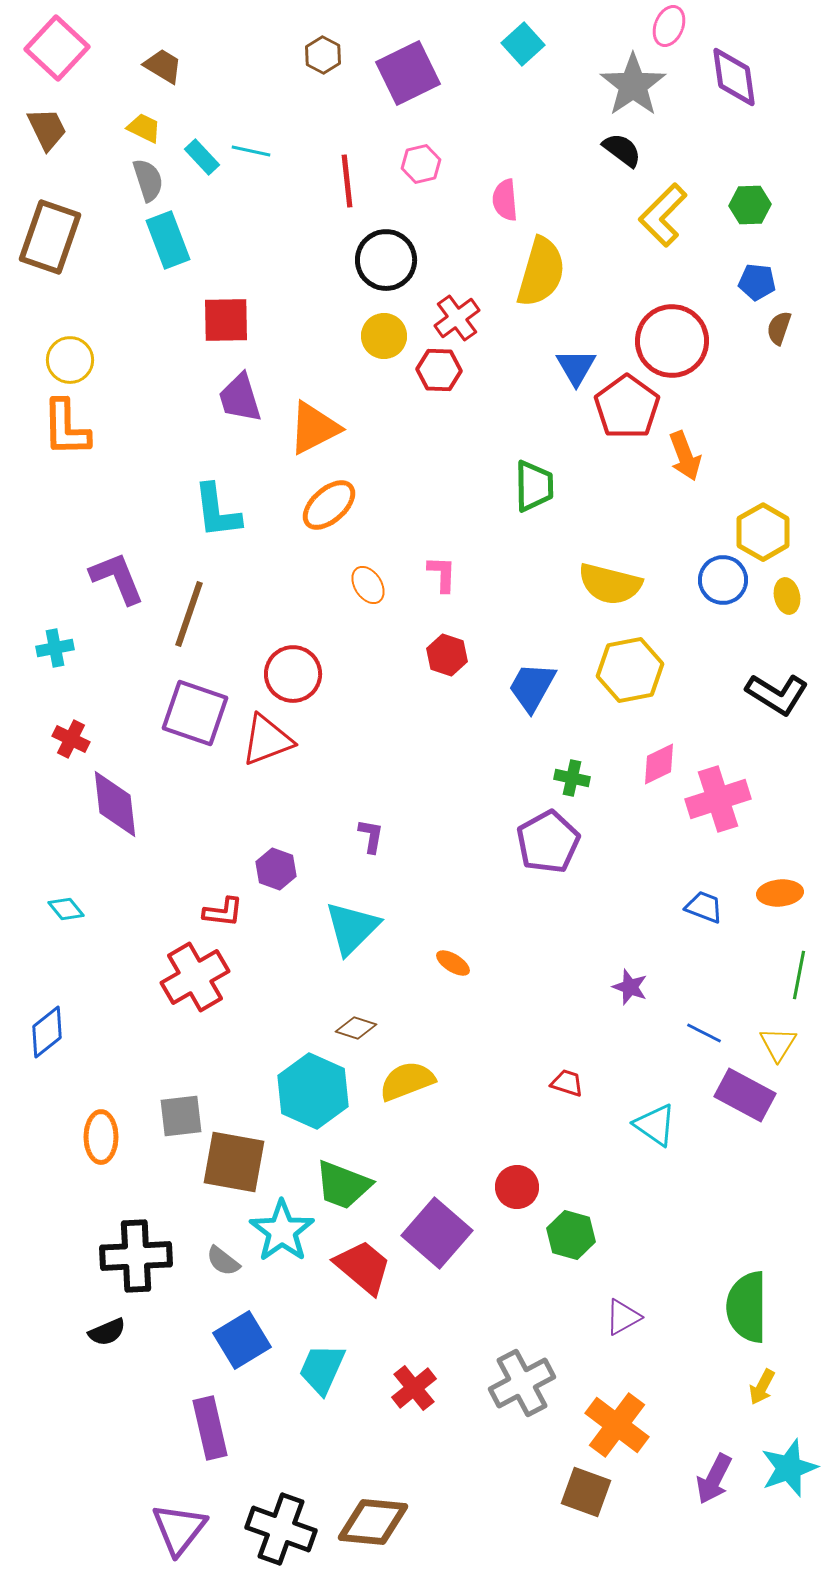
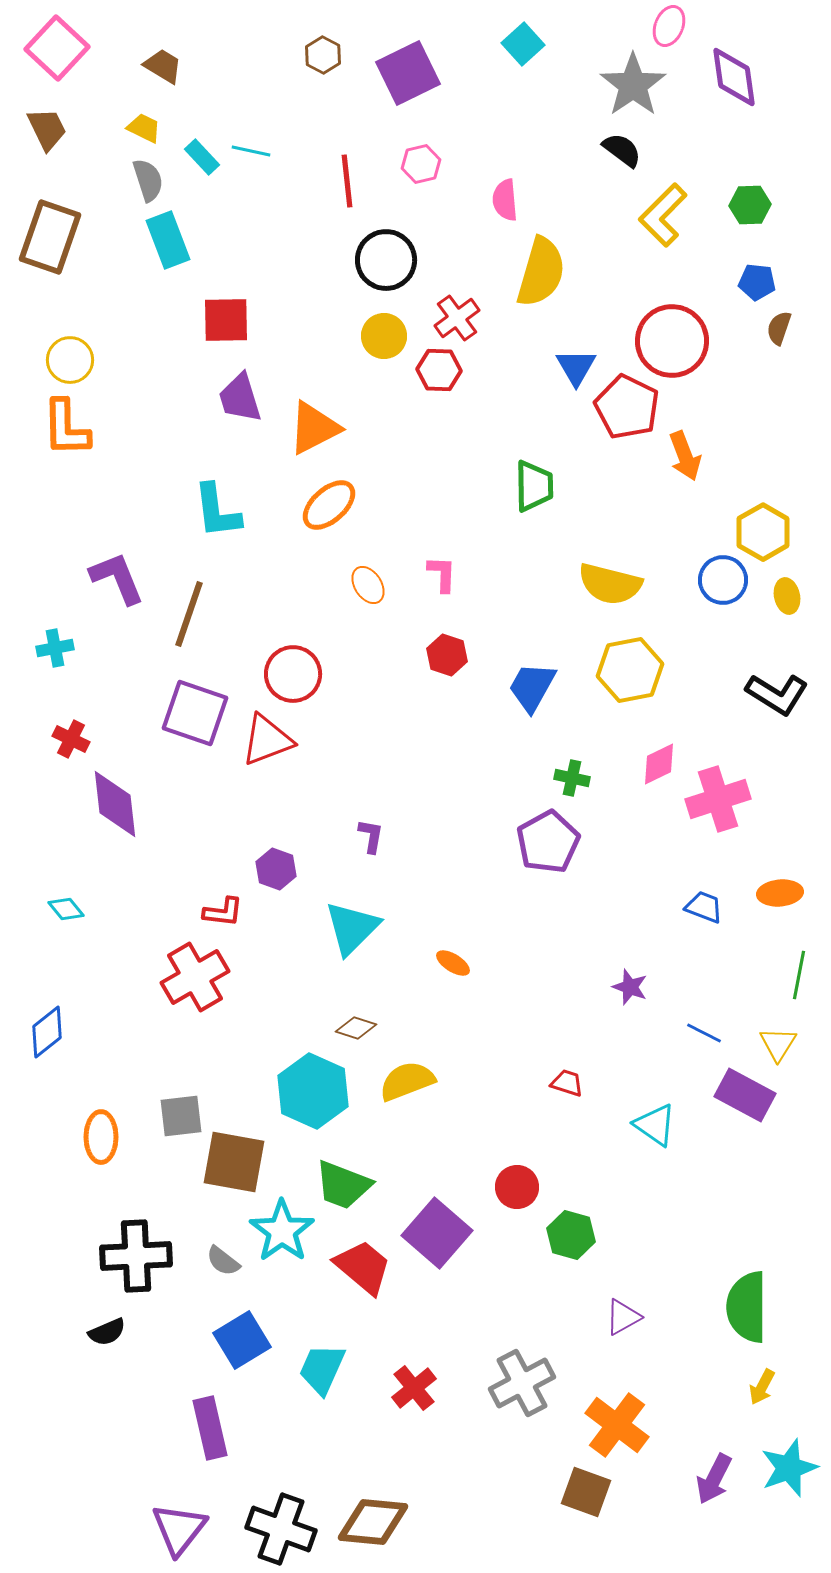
red pentagon at (627, 407): rotated 10 degrees counterclockwise
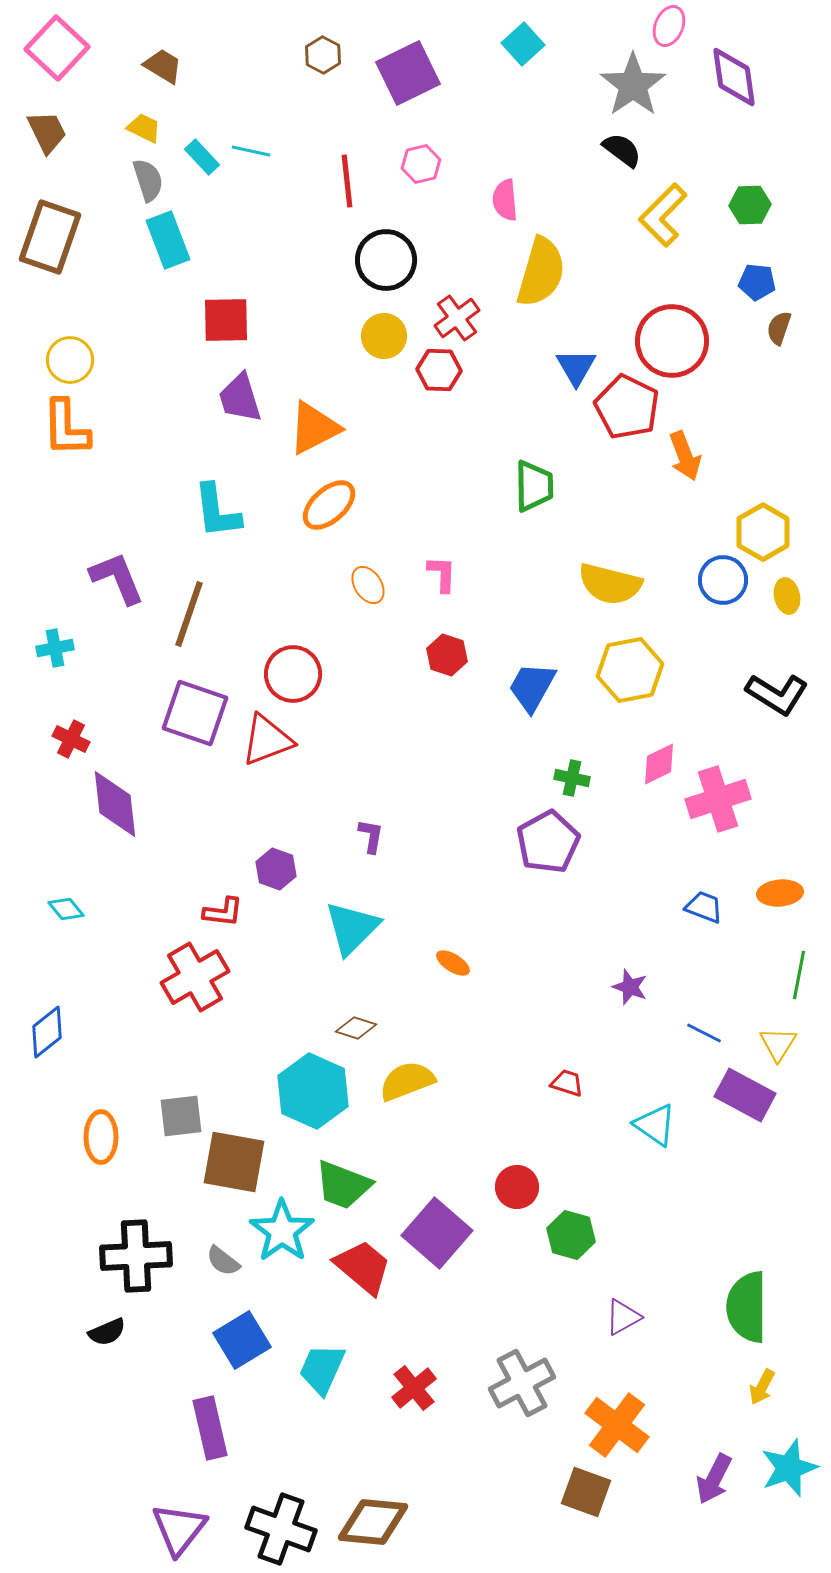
brown trapezoid at (47, 129): moved 3 px down
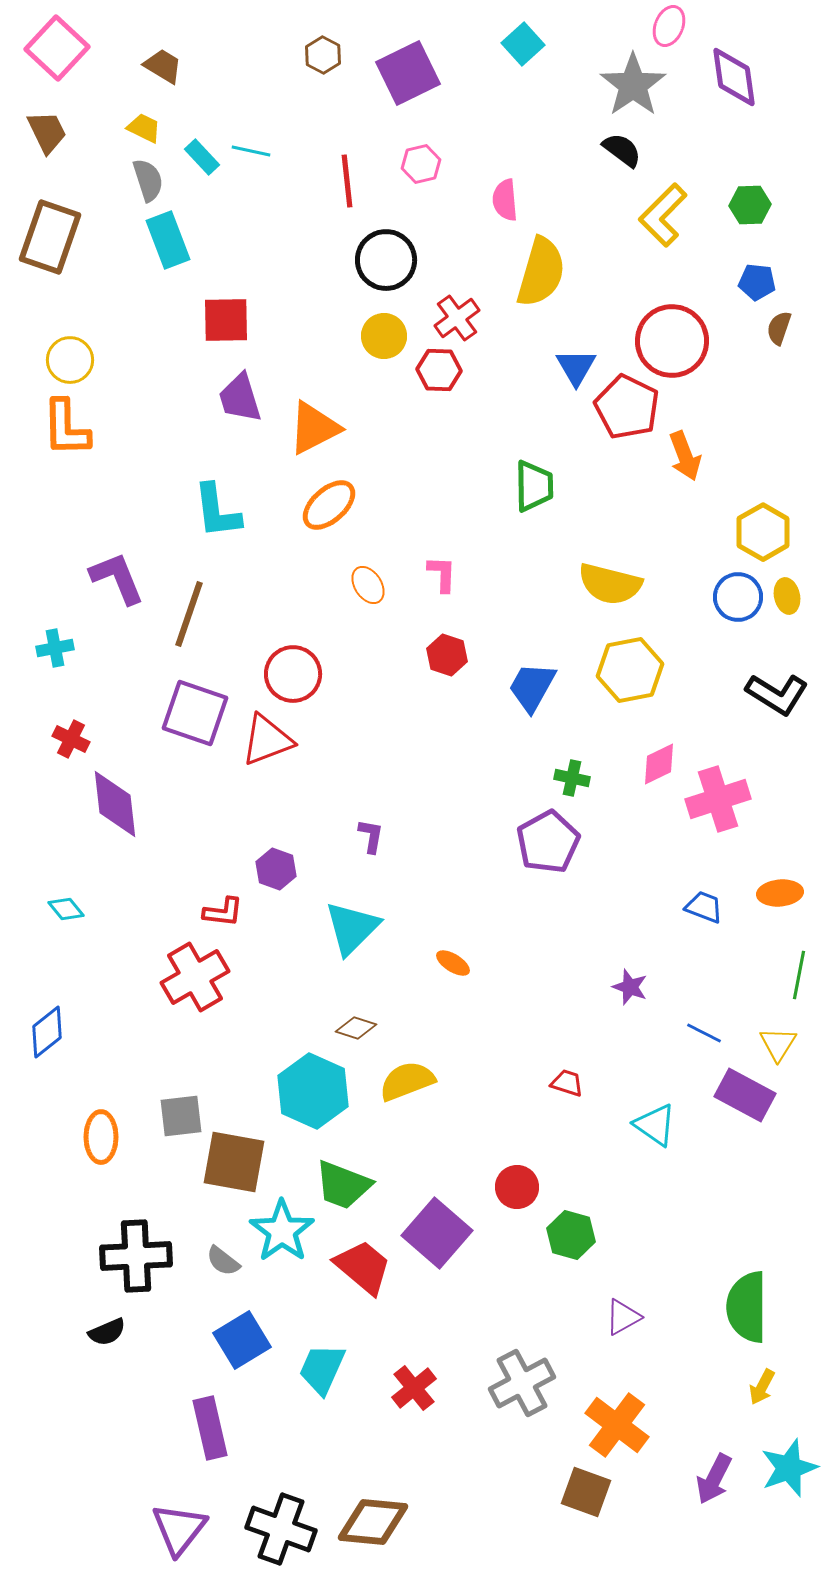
blue circle at (723, 580): moved 15 px right, 17 px down
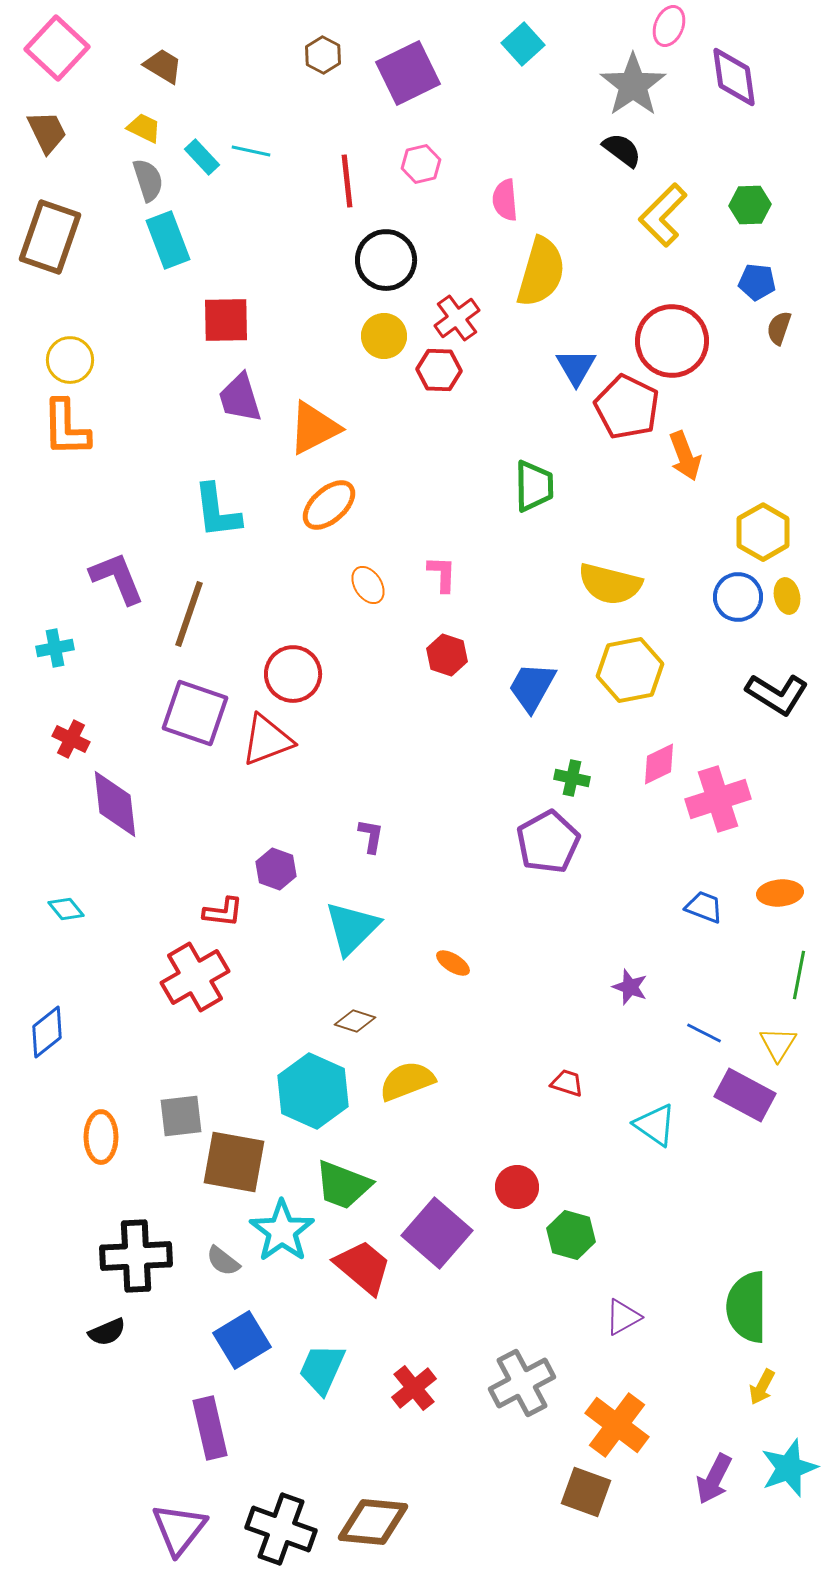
brown diamond at (356, 1028): moved 1 px left, 7 px up
